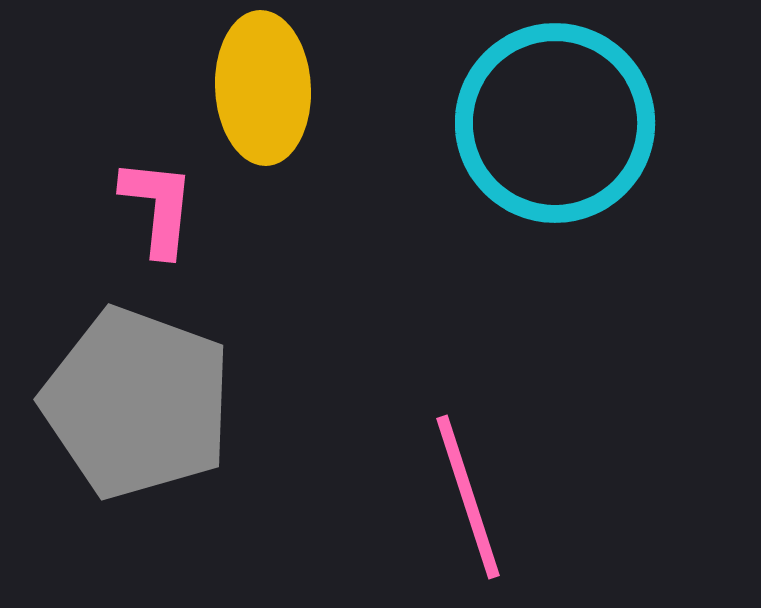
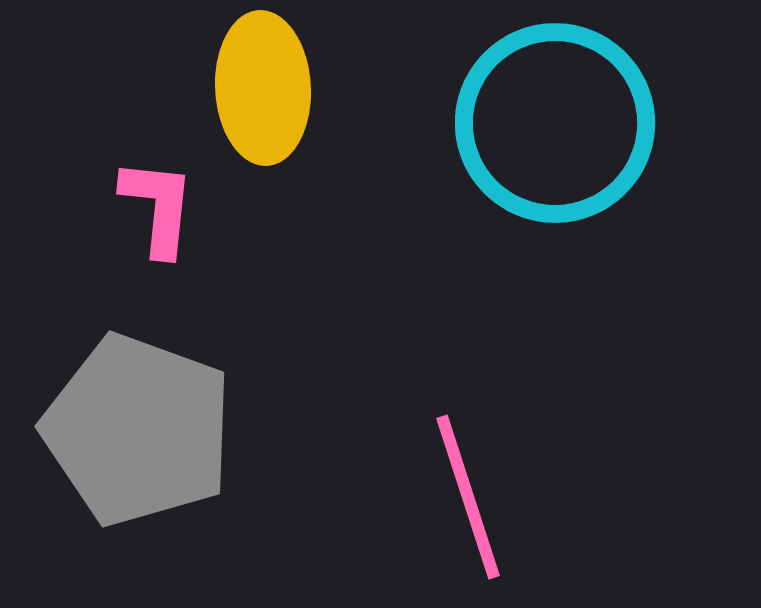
gray pentagon: moved 1 px right, 27 px down
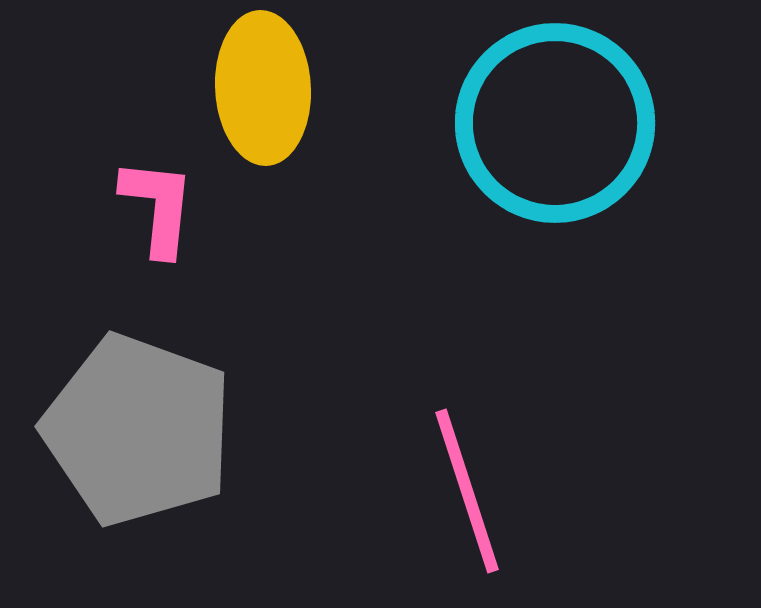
pink line: moved 1 px left, 6 px up
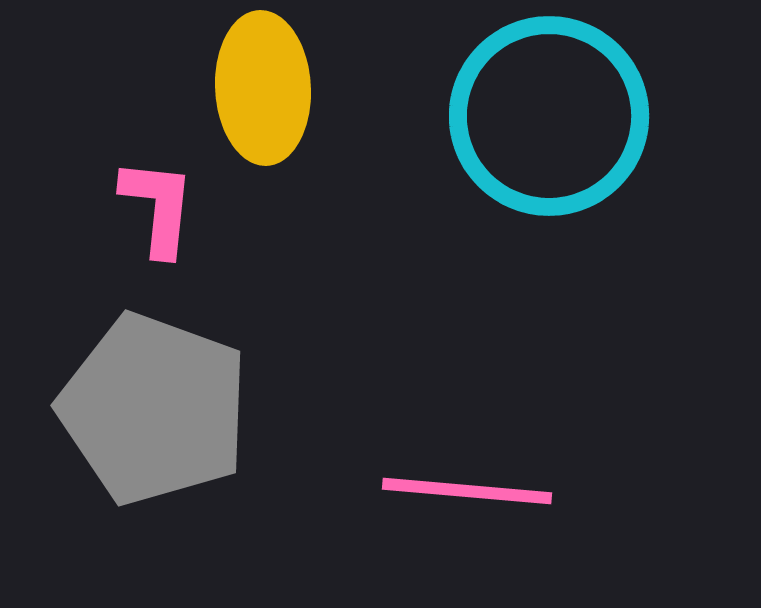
cyan circle: moved 6 px left, 7 px up
gray pentagon: moved 16 px right, 21 px up
pink line: rotated 67 degrees counterclockwise
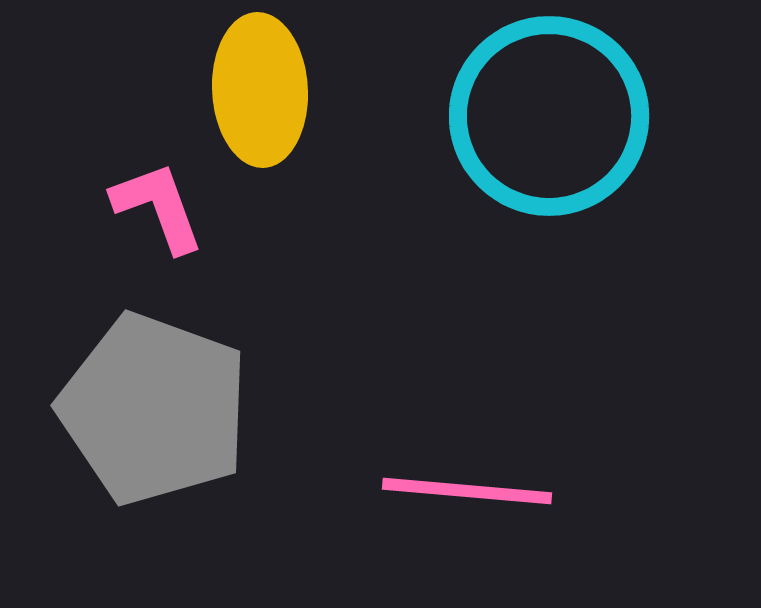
yellow ellipse: moved 3 px left, 2 px down
pink L-shape: rotated 26 degrees counterclockwise
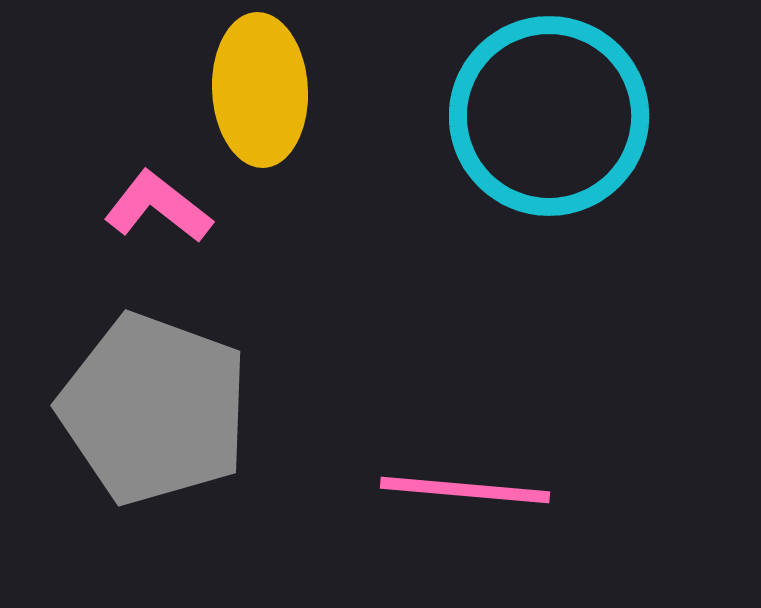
pink L-shape: rotated 32 degrees counterclockwise
pink line: moved 2 px left, 1 px up
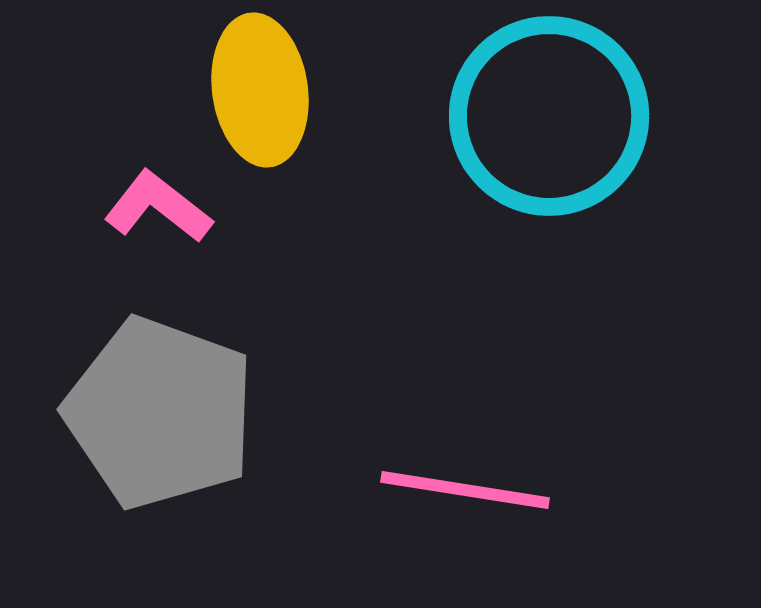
yellow ellipse: rotated 5 degrees counterclockwise
gray pentagon: moved 6 px right, 4 px down
pink line: rotated 4 degrees clockwise
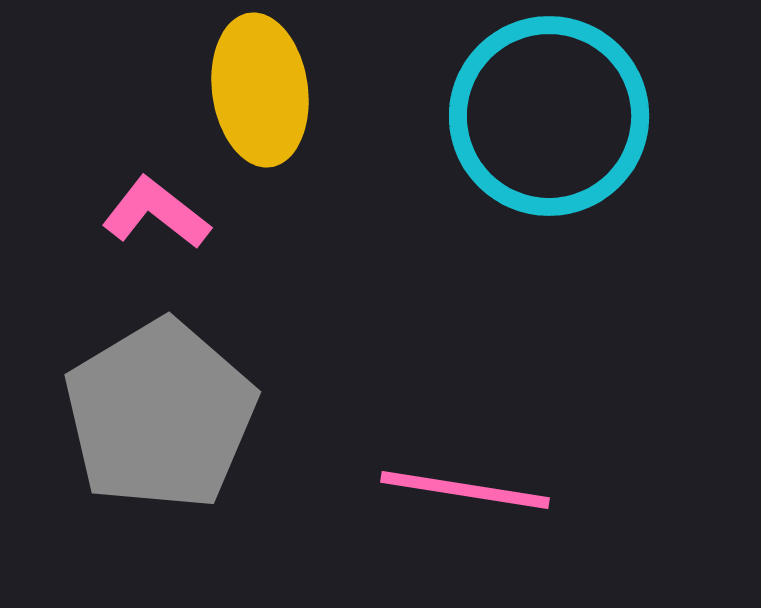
pink L-shape: moved 2 px left, 6 px down
gray pentagon: moved 2 px down; rotated 21 degrees clockwise
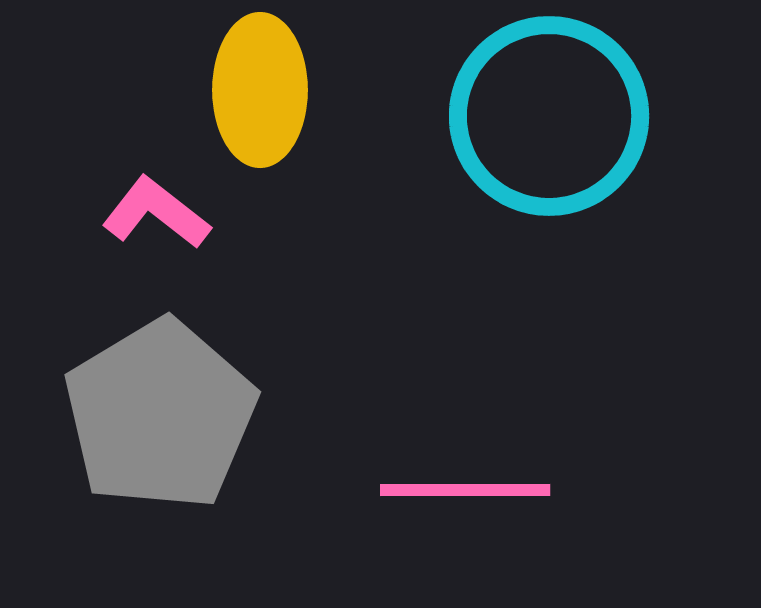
yellow ellipse: rotated 8 degrees clockwise
pink line: rotated 9 degrees counterclockwise
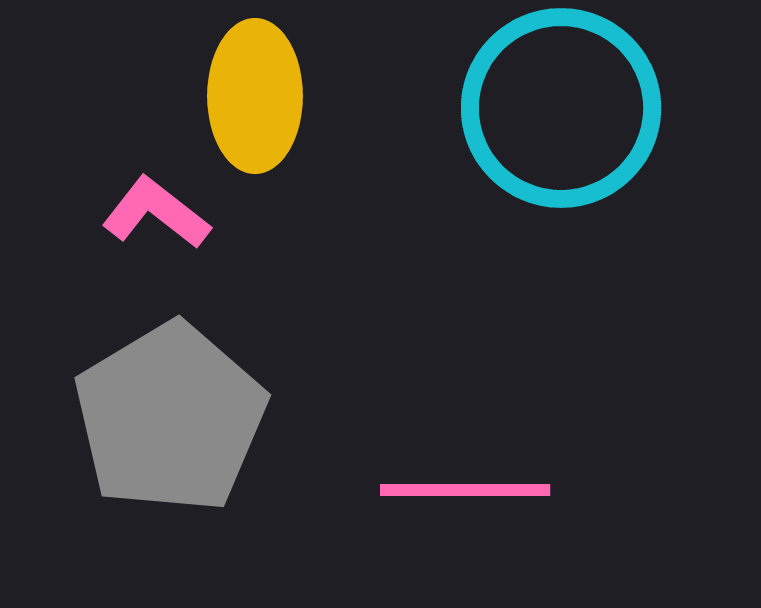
yellow ellipse: moved 5 px left, 6 px down
cyan circle: moved 12 px right, 8 px up
gray pentagon: moved 10 px right, 3 px down
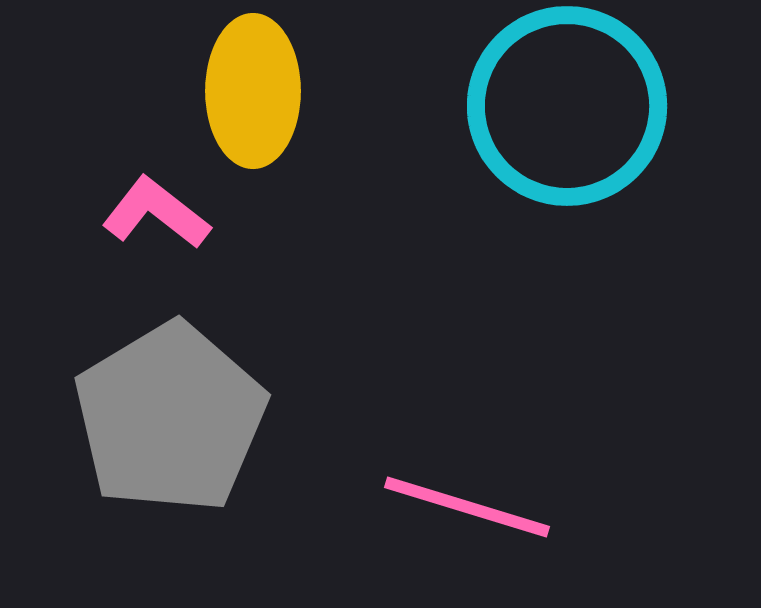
yellow ellipse: moved 2 px left, 5 px up
cyan circle: moved 6 px right, 2 px up
pink line: moved 2 px right, 17 px down; rotated 17 degrees clockwise
